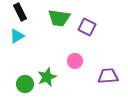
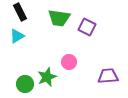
pink circle: moved 6 px left, 1 px down
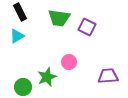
green circle: moved 2 px left, 3 px down
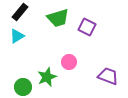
black rectangle: rotated 66 degrees clockwise
green trapezoid: moved 1 px left; rotated 25 degrees counterclockwise
purple trapezoid: rotated 25 degrees clockwise
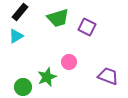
cyan triangle: moved 1 px left
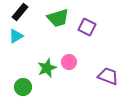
green star: moved 9 px up
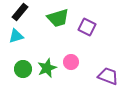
cyan triangle: rotated 14 degrees clockwise
pink circle: moved 2 px right
green circle: moved 18 px up
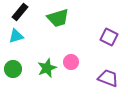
purple square: moved 22 px right, 10 px down
green circle: moved 10 px left
purple trapezoid: moved 2 px down
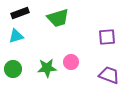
black rectangle: moved 1 px down; rotated 30 degrees clockwise
purple square: moved 2 px left; rotated 30 degrees counterclockwise
green star: rotated 18 degrees clockwise
purple trapezoid: moved 1 px right, 3 px up
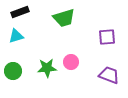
black rectangle: moved 1 px up
green trapezoid: moved 6 px right
green circle: moved 2 px down
